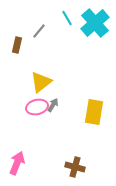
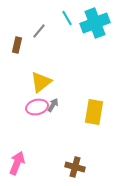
cyan cross: rotated 20 degrees clockwise
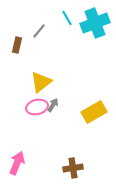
yellow rectangle: rotated 50 degrees clockwise
brown cross: moved 2 px left, 1 px down; rotated 24 degrees counterclockwise
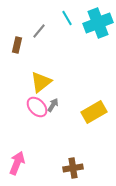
cyan cross: moved 3 px right
pink ellipse: rotated 60 degrees clockwise
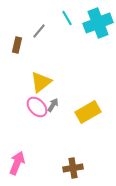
yellow rectangle: moved 6 px left
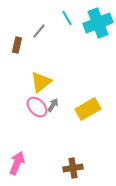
yellow rectangle: moved 3 px up
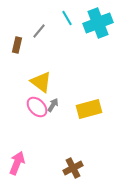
yellow triangle: rotated 45 degrees counterclockwise
yellow rectangle: moved 1 px right; rotated 15 degrees clockwise
brown cross: rotated 18 degrees counterclockwise
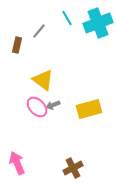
yellow triangle: moved 2 px right, 2 px up
gray arrow: rotated 144 degrees counterclockwise
pink arrow: rotated 45 degrees counterclockwise
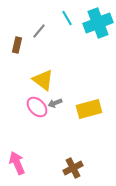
gray arrow: moved 2 px right, 2 px up
